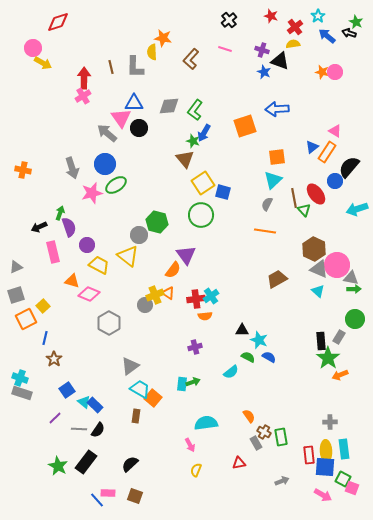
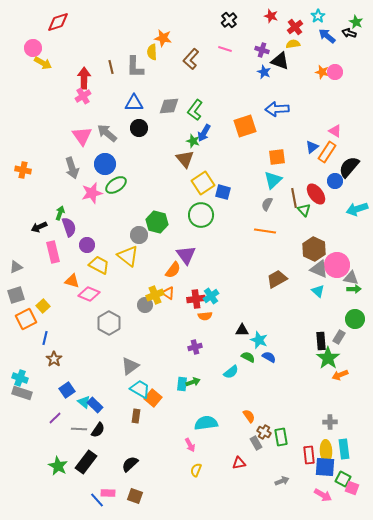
pink triangle at (121, 118): moved 39 px left, 18 px down
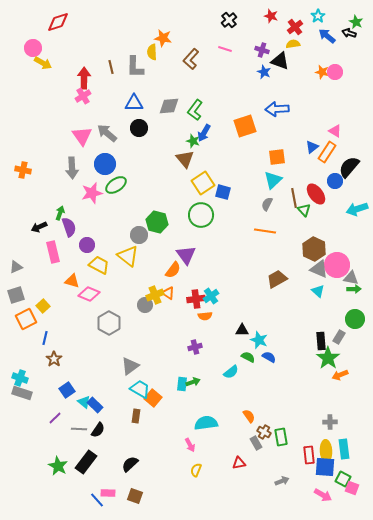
gray arrow at (72, 168): rotated 15 degrees clockwise
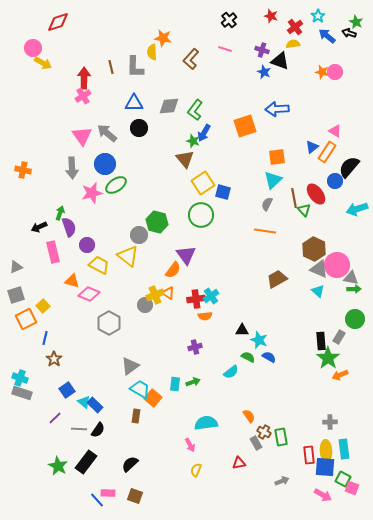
cyan rectangle at (182, 384): moved 7 px left
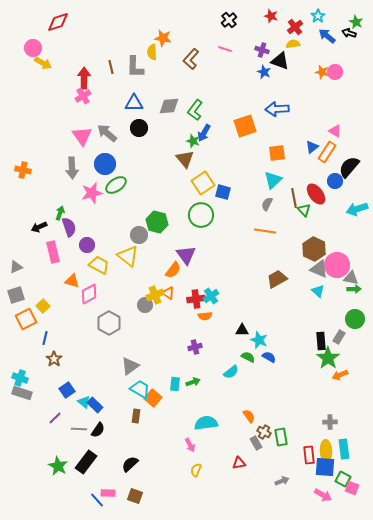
orange square at (277, 157): moved 4 px up
pink diamond at (89, 294): rotated 50 degrees counterclockwise
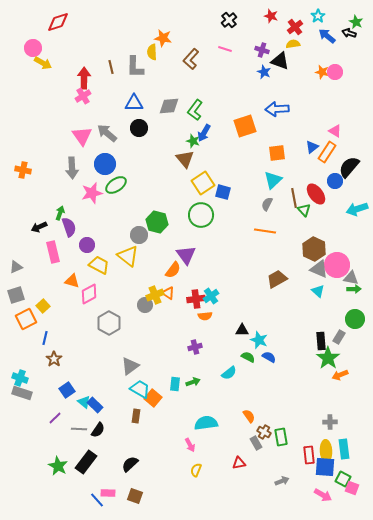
cyan semicircle at (231, 372): moved 2 px left, 1 px down
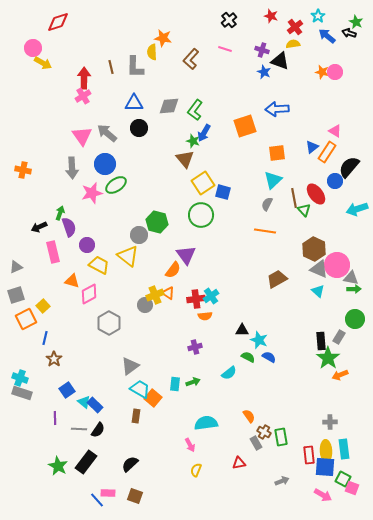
purple line at (55, 418): rotated 48 degrees counterclockwise
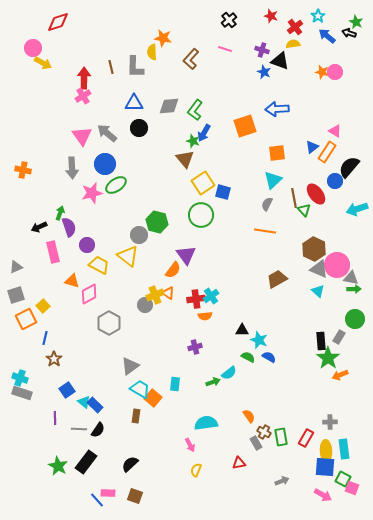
green arrow at (193, 382): moved 20 px right
red rectangle at (309, 455): moved 3 px left, 17 px up; rotated 36 degrees clockwise
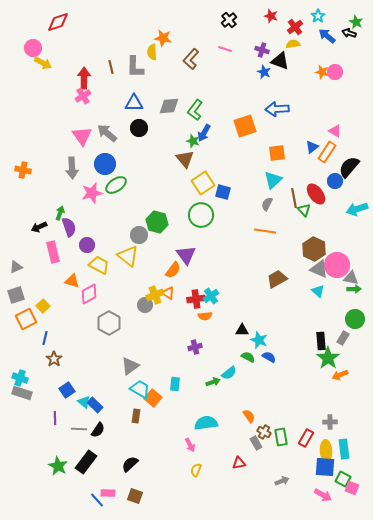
gray rectangle at (339, 337): moved 4 px right, 1 px down
